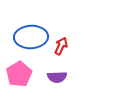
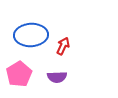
blue ellipse: moved 2 px up
red arrow: moved 2 px right
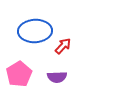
blue ellipse: moved 4 px right, 4 px up
red arrow: rotated 18 degrees clockwise
